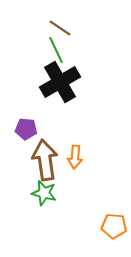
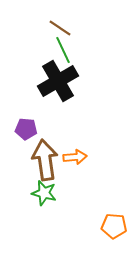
green line: moved 7 px right
black cross: moved 2 px left, 1 px up
orange arrow: rotated 100 degrees counterclockwise
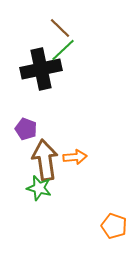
brown line: rotated 10 degrees clockwise
green line: rotated 72 degrees clockwise
black cross: moved 17 px left, 12 px up; rotated 18 degrees clockwise
purple pentagon: rotated 15 degrees clockwise
green star: moved 5 px left, 5 px up
orange pentagon: rotated 15 degrees clockwise
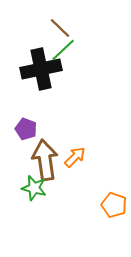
orange arrow: rotated 40 degrees counterclockwise
green star: moved 5 px left
orange pentagon: moved 21 px up
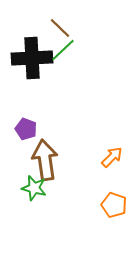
black cross: moved 9 px left, 11 px up; rotated 9 degrees clockwise
orange arrow: moved 37 px right
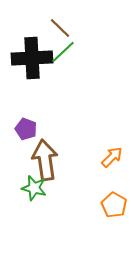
green line: moved 2 px down
orange pentagon: rotated 10 degrees clockwise
